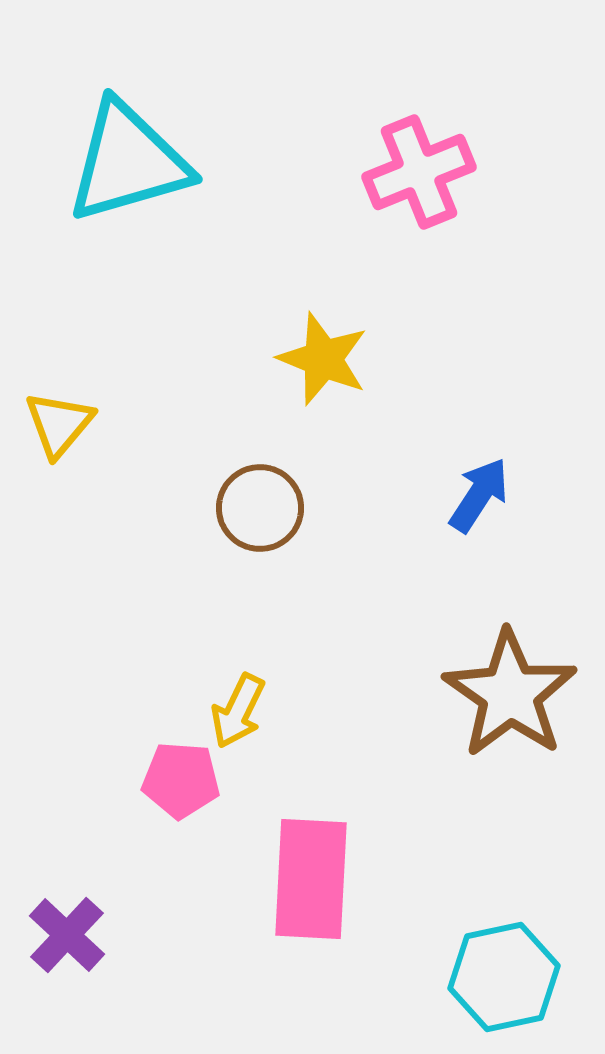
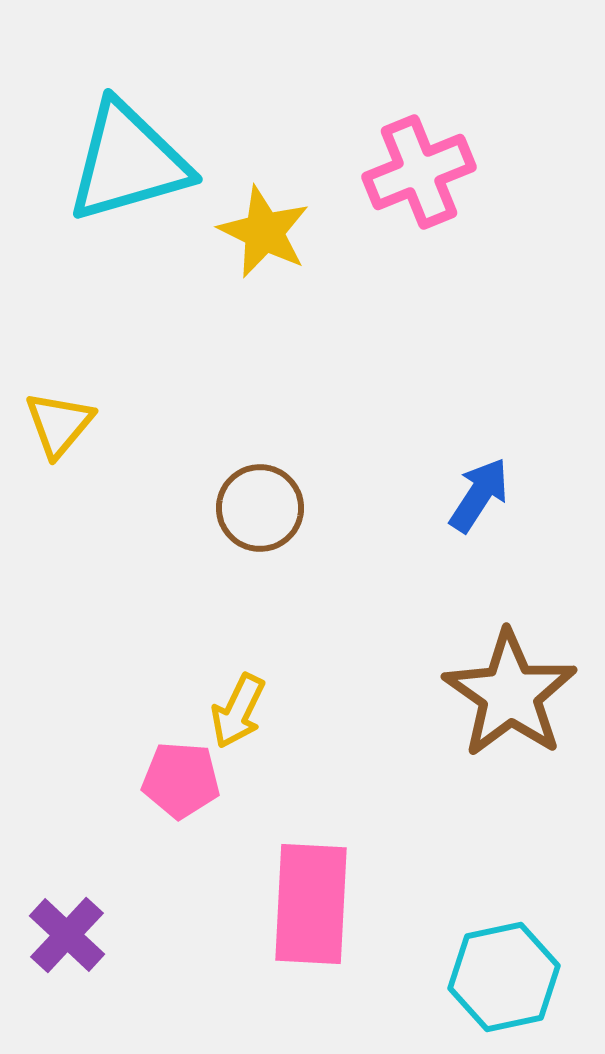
yellow star: moved 59 px left, 127 px up; rotated 4 degrees clockwise
pink rectangle: moved 25 px down
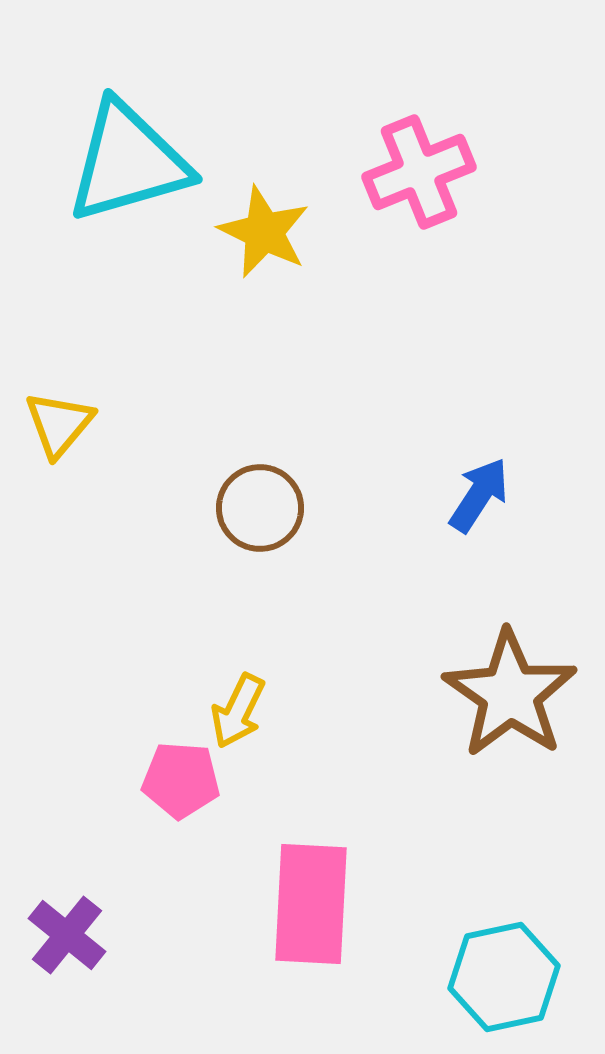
purple cross: rotated 4 degrees counterclockwise
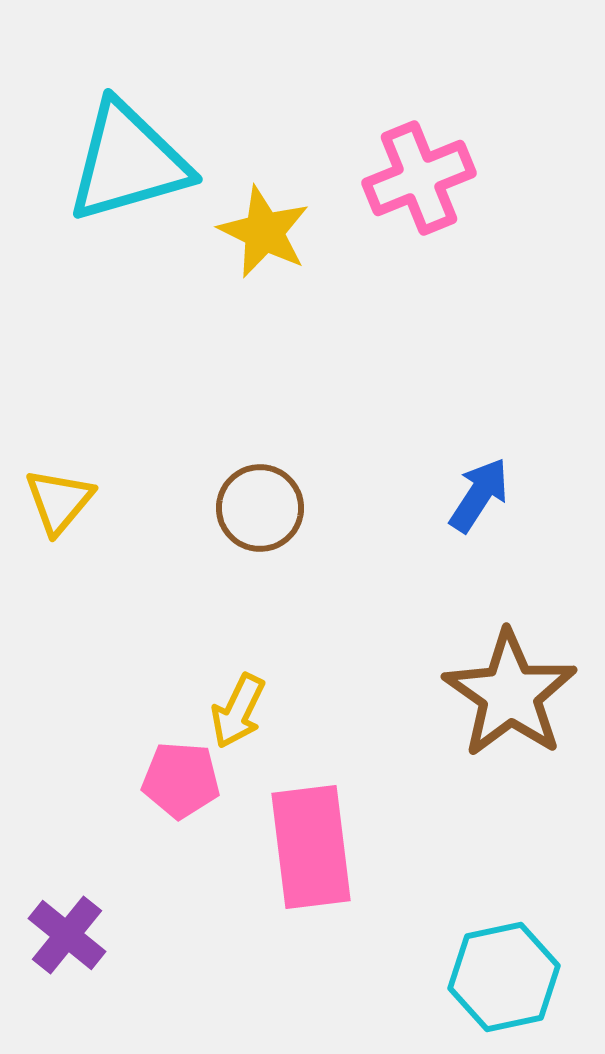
pink cross: moved 6 px down
yellow triangle: moved 77 px down
pink rectangle: moved 57 px up; rotated 10 degrees counterclockwise
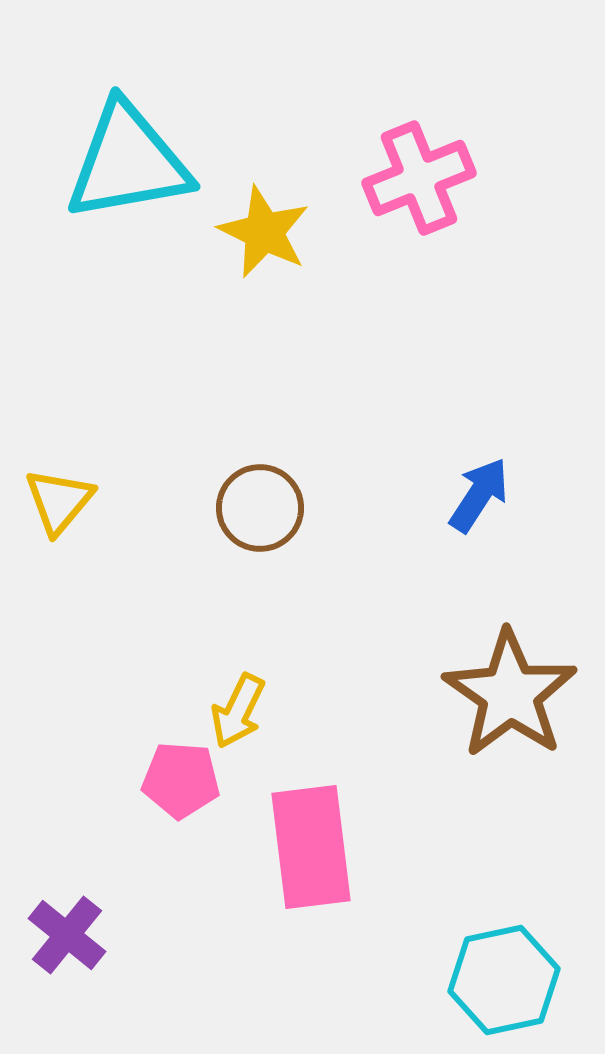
cyan triangle: rotated 6 degrees clockwise
cyan hexagon: moved 3 px down
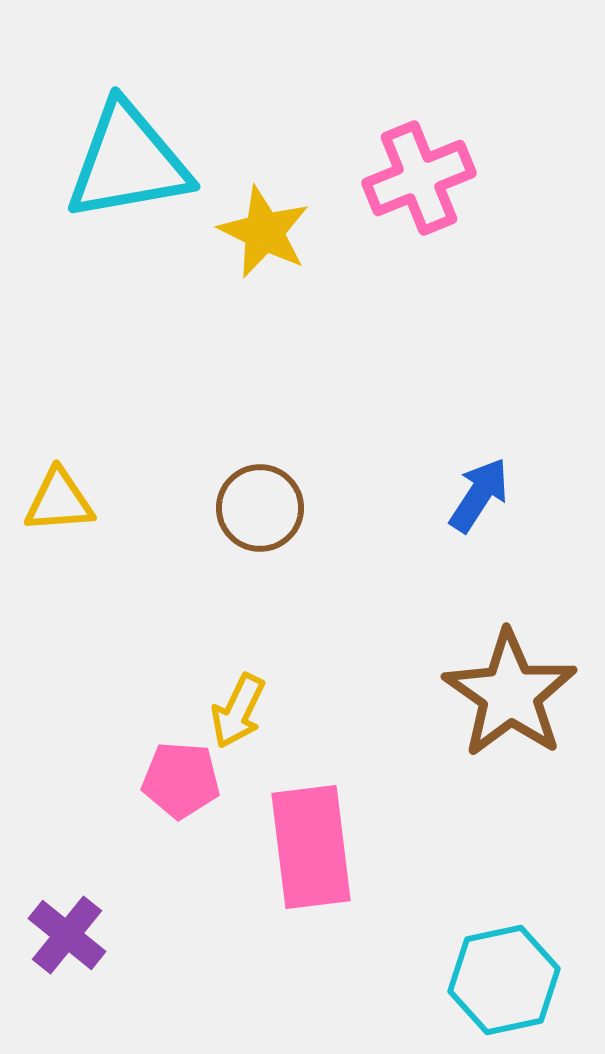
yellow triangle: rotated 46 degrees clockwise
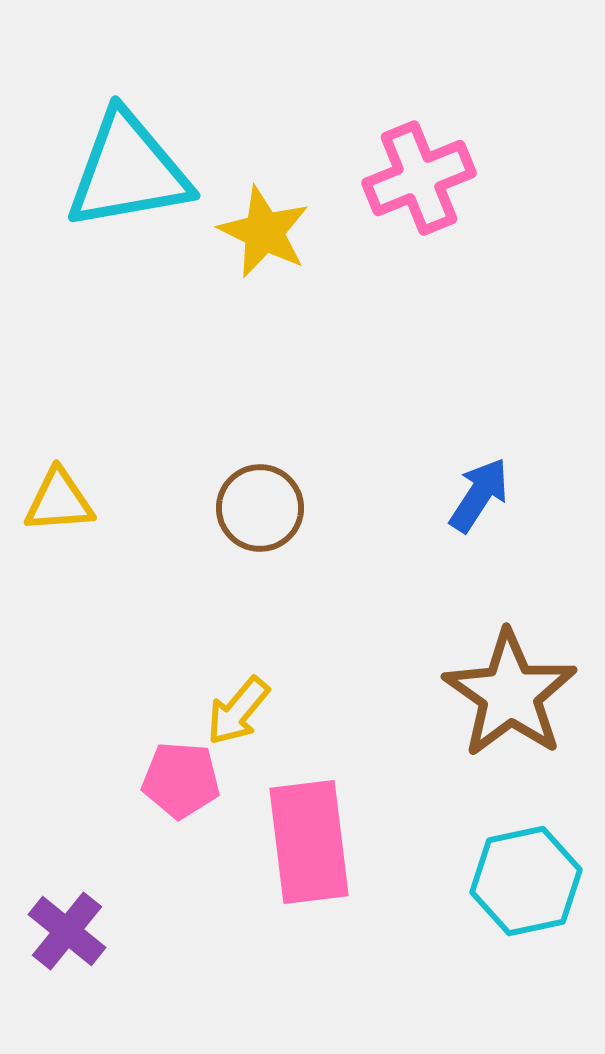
cyan triangle: moved 9 px down
yellow arrow: rotated 14 degrees clockwise
pink rectangle: moved 2 px left, 5 px up
purple cross: moved 4 px up
cyan hexagon: moved 22 px right, 99 px up
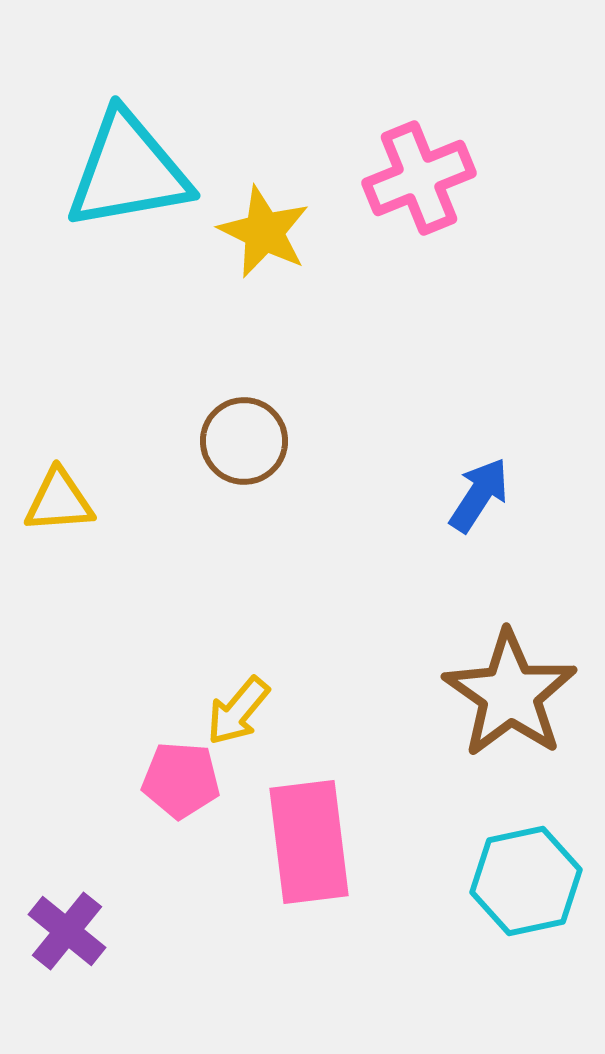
brown circle: moved 16 px left, 67 px up
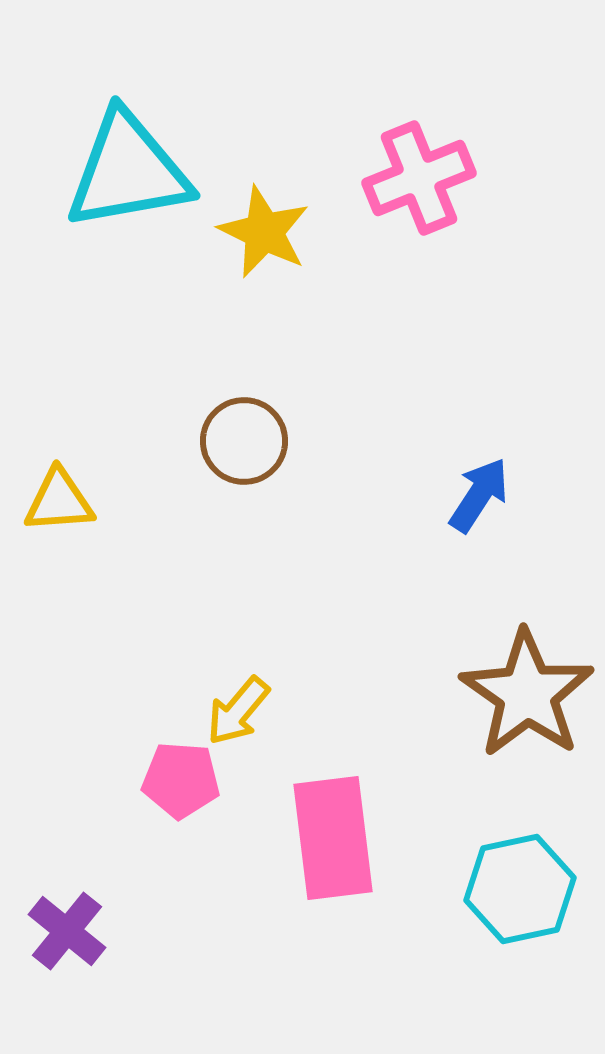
brown star: moved 17 px right
pink rectangle: moved 24 px right, 4 px up
cyan hexagon: moved 6 px left, 8 px down
